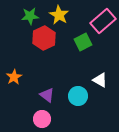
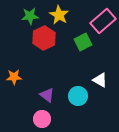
orange star: rotated 28 degrees clockwise
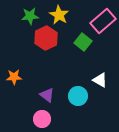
red hexagon: moved 2 px right
green square: rotated 24 degrees counterclockwise
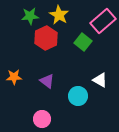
purple triangle: moved 14 px up
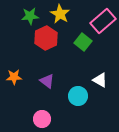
yellow star: moved 1 px right, 1 px up
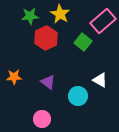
purple triangle: moved 1 px right, 1 px down
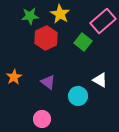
orange star: rotated 28 degrees counterclockwise
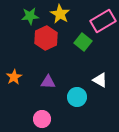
pink rectangle: rotated 10 degrees clockwise
purple triangle: rotated 35 degrees counterclockwise
cyan circle: moved 1 px left, 1 px down
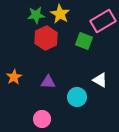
green star: moved 6 px right, 1 px up
green square: moved 1 px right, 1 px up; rotated 18 degrees counterclockwise
